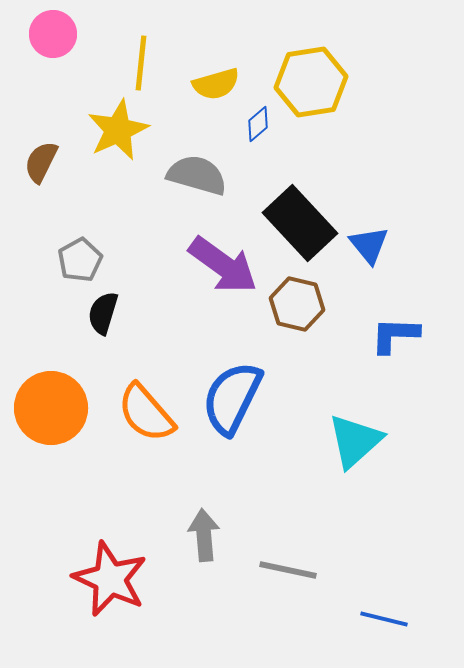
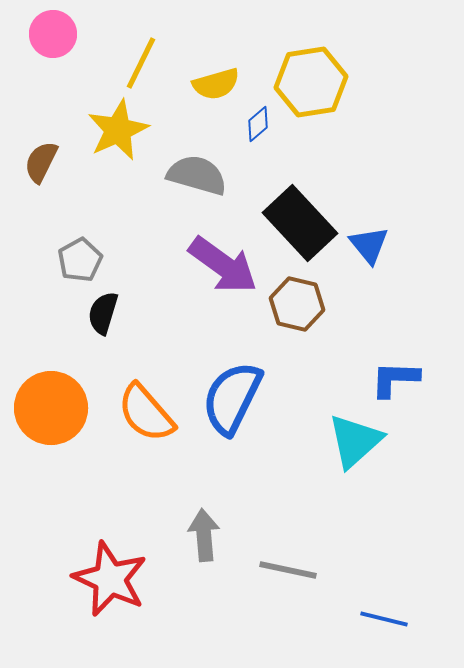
yellow line: rotated 20 degrees clockwise
blue L-shape: moved 44 px down
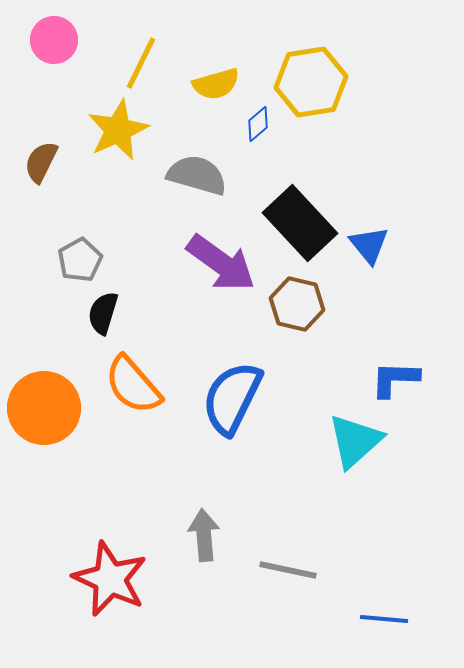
pink circle: moved 1 px right, 6 px down
purple arrow: moved 2 px left, 2 px up
orange circle: moved 7 px left
orange semicircle: moved 13 px left, 28 px up
blue line: rotated 9 degrees counterclockwise
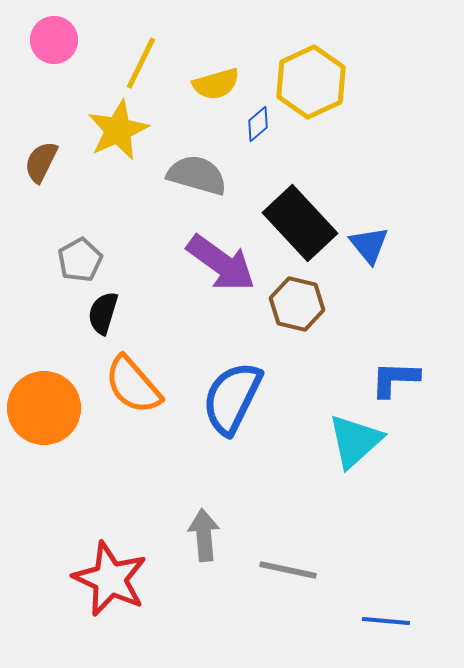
yellow hexagon: rotated 16 degrees counterclockwise
blue line: moved 2 px right, 2 px down
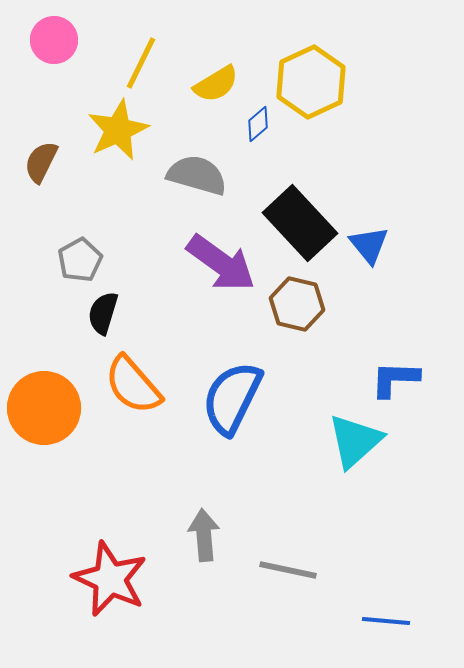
yellow semicircle: rotated 15 degrees counterclockwise
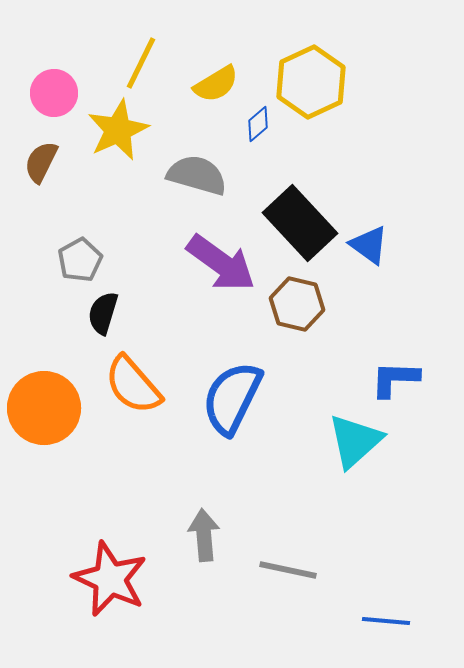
pink circle: moved 53 px down
blue triangle: rotated 15 degrees counterclockwise
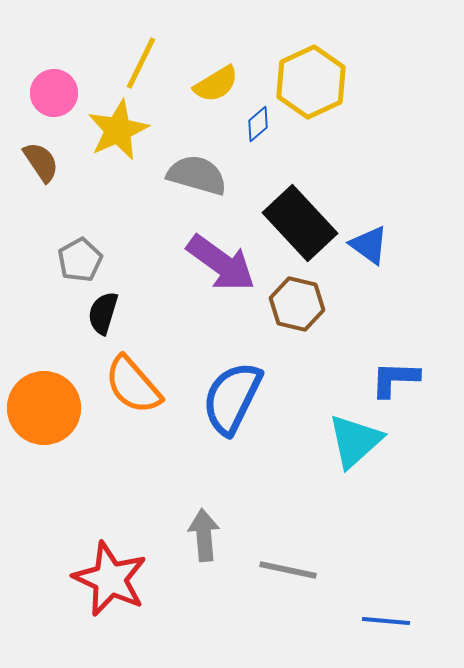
brown semicircle: rotated 120 degrees clockwise
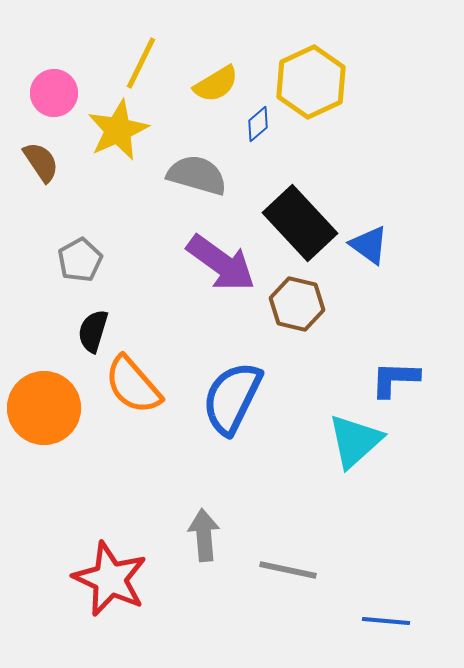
black semicircle: moved 10 px left, 18 px down
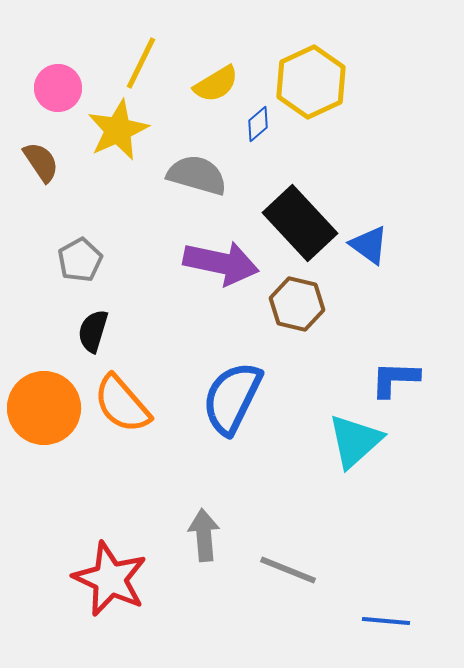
pink circle: moved 4 px right, 5 px up
purple arrow: rotated 24 degrees counterclockwise
orange semicircle: moved 11 px left, 19 px down
gray line: rotated 10 degrees clockwise
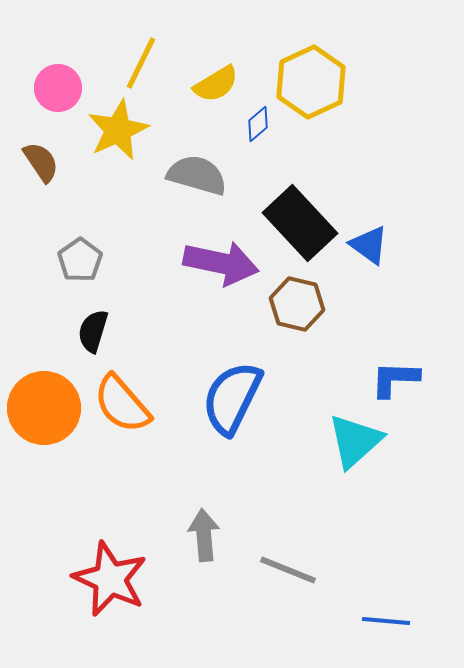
gray pentagon: rotated 6 degrees counterclockwise
